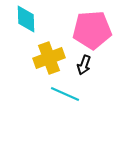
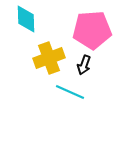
cyan line: moved 5 px right, 2 px up
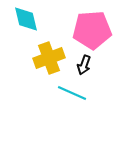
cyan diamond: rotated 12 degrees counterclockwise
cyan line: moved 2 px right, 1 px down
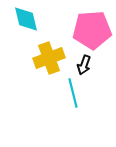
cyan line: moved 1 px right; rotated 52 degrees clockwise
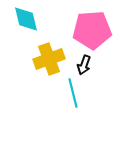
yellow cross: moved 1 px down
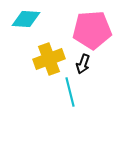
cyan diamond: rotated 72 degrees counterclockwise
black arrow: moved 1 px left, 1 px up
cyan line: moved 3 px left, 1 px up
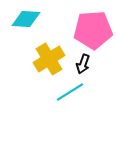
pink pentagon: moved 1 px right
yellow cross: rotated 12 degrees counterclockwise
cyan line: rotated 72 degrees clockwise
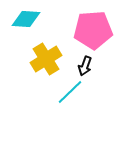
yellow cross: moved 3 px left
black arrow: moved 2 px right, 2 px down
cyan line: rotated 12 degrees counterclockwise
